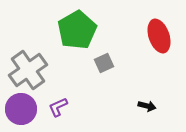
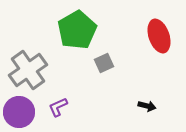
purple circle: moved 2 px left, 3 px down
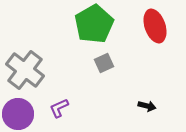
green pentagon: moved 17 px right, 6 px up
red ellipse: moved 4 px left, 10 px up
gray cross: moved 3 px left; rotated 18 degrees counterclockwise
purple L-shape: moved 1 px right, 1 px down
purple circle: moved 1 px left, 2 px down
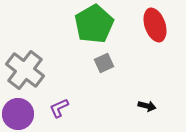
red ellipse: moved 1 px up
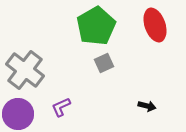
green pentagon: moved 2 px right, 2 px down
purple L-shape: moved 2 px right, 1 px up
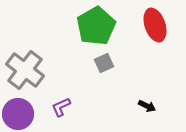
black arrow: rotated 12 degrees clockwise
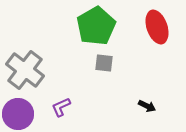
red ellipse: moved 2 px right, 2 px down
gray square: rotated 30 degrees clockwise
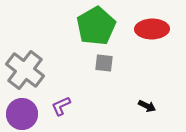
red ellipse: moved 5 px left, 2 px down; rotated 72 degrees counterclockwise
purple L-shape: moved 1 px up
purple circle: moved 4 px right
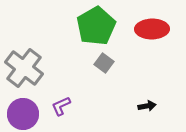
gray square: rotated 30 degrees clockwise
gray cross: moved 1 px left, 2 px up
black arrow: rotated 36 degrees counterclockwise
purple circle: moved 1 px right
